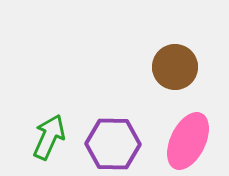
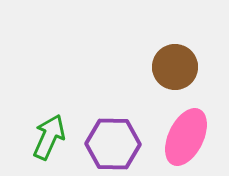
pink ellipse: moved 2 px left, 4 px up
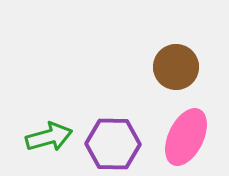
brown circle: moved 1 px right
green arrow: rotated 51 degrees clockwise
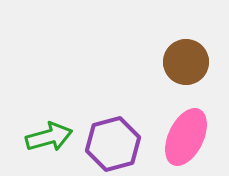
brown circle: moved 10 px right, 5 px up
purple hexagon: rotated 16 degrees counterclockwise
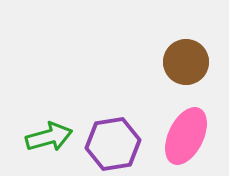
pink ellipse: moved 1 px up
purple hexagon: rotated 6 degrees clockwise
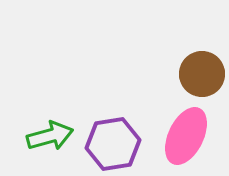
brown circle: moved 16 px right, 12 px down
green arrow: moved 1 px right, 1 px up
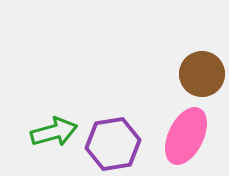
green arrow: moved 4 px right, 4 px up
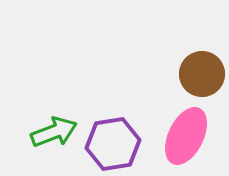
green arrow: rotated 6 degrees counterclockwise
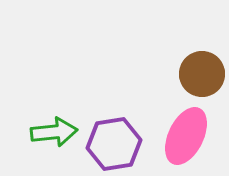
green arrow: rotated 15 degrees clockwise
purple hexagon: moved 1 px right
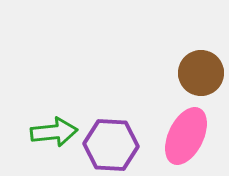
brown circle: moved 1 px left, 1 px up
purple hexagon: moved 3 px left, 1 px down; rotated 12 degrees clockwise
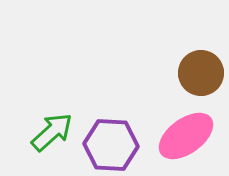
green arrow: moved 2 px left; rotated 36 degrees counterclockwise
pink ellipse: rotated 28 degrees clockwise
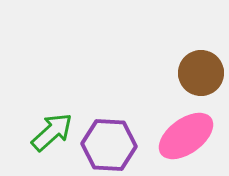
purple hexagon: moved 2 px left
